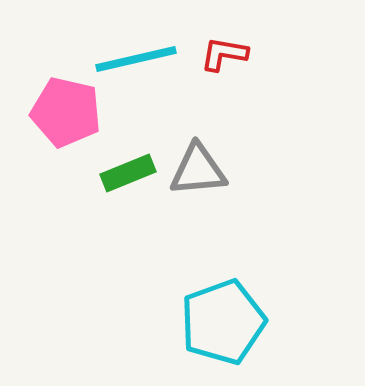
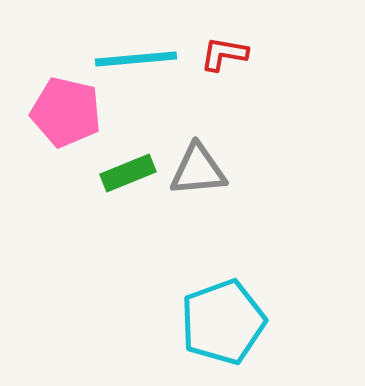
cyan line: rotated 8 degrees clockwise
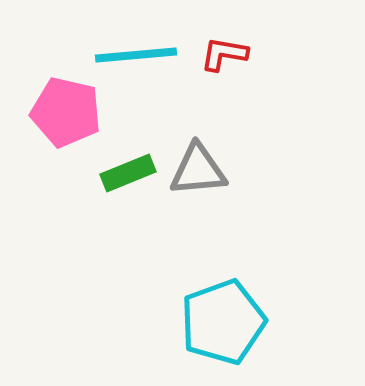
cyan line: moved 4 px up
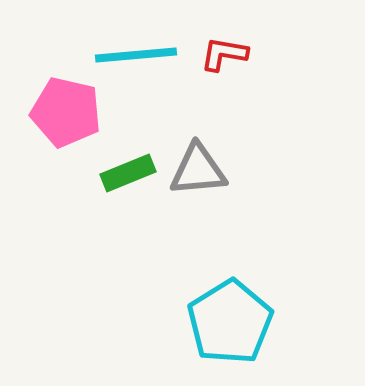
cyan pentagon: moved 7 px right; rotated 12 degrees counterclockwise
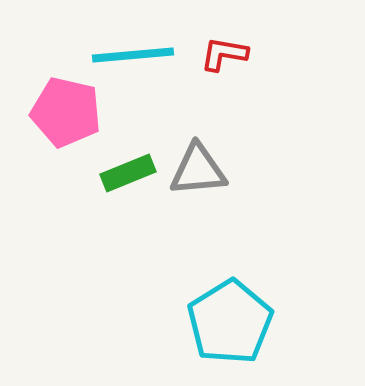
cyan line: moved 3 px left
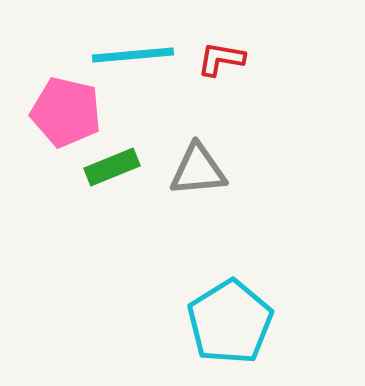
red L-shape: moved 3 px left, 5 px down
green rectangle: moved 16 px left, 6 px up
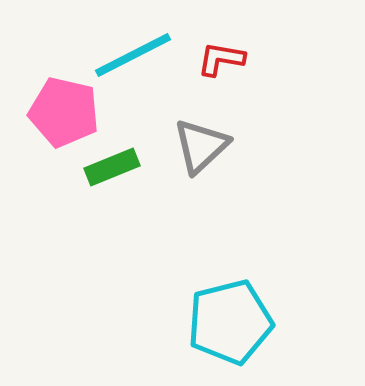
cyan line: rotated 22 degrees counterclockwise
pink pentagon: moved 2 px left
gray triangle: moved 3 px right, 24 px up; rotated 38 degrees counterclockwise
cyan pentagon: rotated 18 degrees clockwise
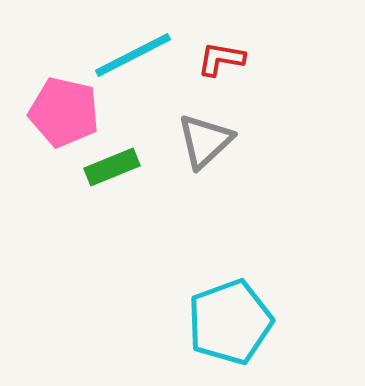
gray triangle: moved 4 px right, 5 px up
cyan pentagon: rotated 6 degrees counterclockwise
